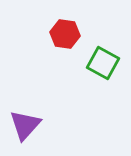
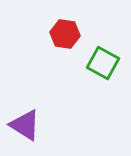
purple triangle: rotated 40 degrees counterclockwise
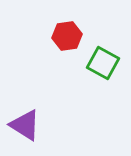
red hexagon: moved 2 px right, 2 px down; rotated 16 degrees counterclockwise
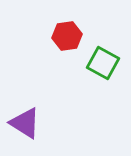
purple triangle: moved 2 px up
